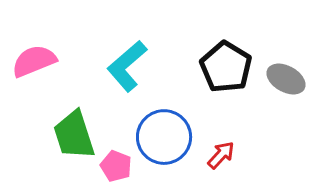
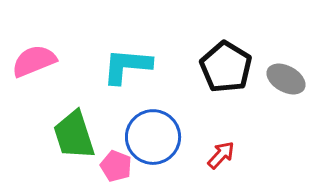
cyan L-shape: rotated 46 degrees clockwise
blue circle: moved 11 px left
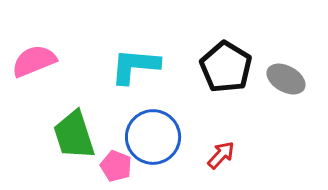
cyan L-shape: moved 8 px right
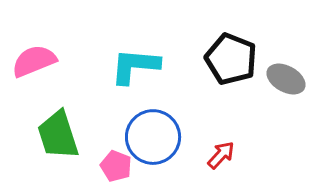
black pentagon: moved 5 px right, 8 px up; rotated 9 degrees counterclockwise
green trapezoid: moved 16 px left
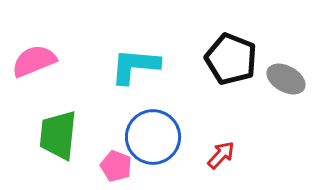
green trapezoid: rotated 24 degrees clockwise
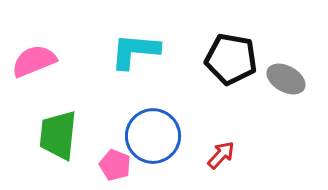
black pentagon: rotated 12 degrees counterclockwise
cyan L-shape: moved 15 px up
blue circle: moved 1 px up
pink pentagon: moved 1 px left, 1 px up
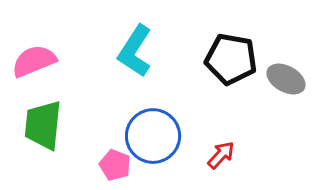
cyan L-shape: rotated 62 degrees counterclockwise
green trapezoid: moved 15 px left, 10 px up
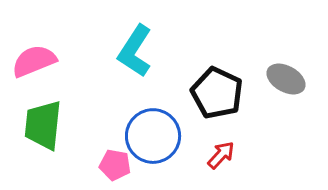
black pentagon: moved 14 px left, 34 px down; rotated 15 degrees clockwise
pink pentagon: rotated 12 degrees counterclockwise
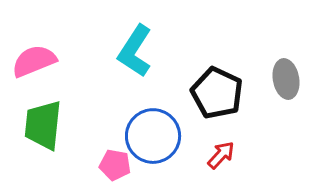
gray ellipse: rotated 51 degrees clockwise
